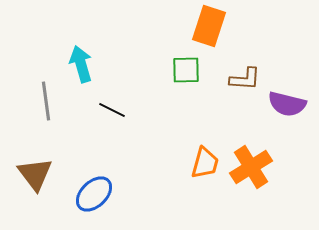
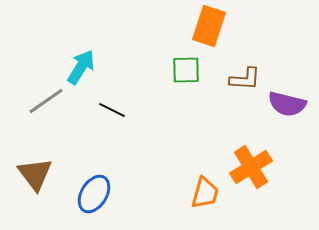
cyan arrow: moved 3 px down; rotated 48 degrees clockwise
gray line: rotated 63 degrees clockwise
orange trapezoid: moved 30 px down
blue ellipse: rotated 15 degrees counterclockwise
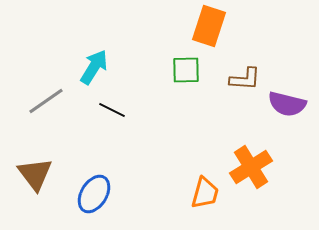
cyan arrow: moved 13 px right
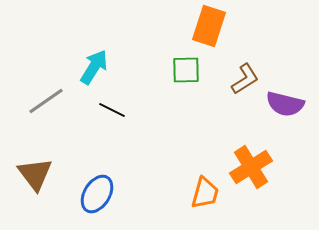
brown L-shape: rotated 36 degrees counterclockwise
purple semicircle: moved 2 px left
blue ellipse: moved 3 px right
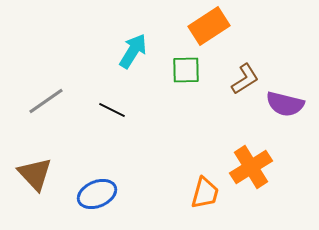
orange rectangle: rotated 39 degrees clockwise
cyan arrow: moved 39 px right, 16 px up
brown triangle: rotated 6 degrees counterclockwise
blue ellipse: rotated 36 degrees clockwise
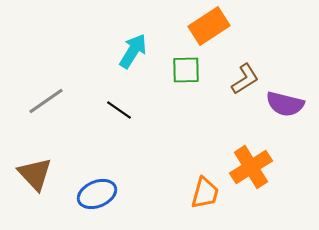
black line: moved 7 px right; rotated 8 degrees clockwise
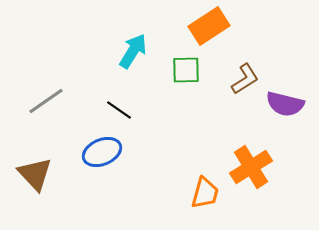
blue ellipse: moved 5 px right, 42 px up
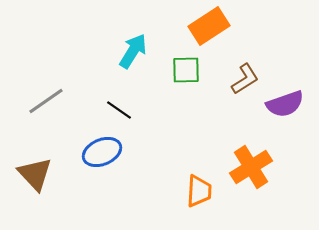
purple semicircle: rotated 33 degrees counterclockwise
orange trapezoid: moved 6 px left, 2 px up; rotated 12 degrees counterclockwise
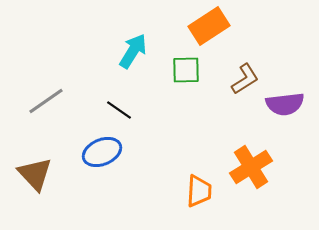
purple semicircle: rotated 12 degrees clockwise
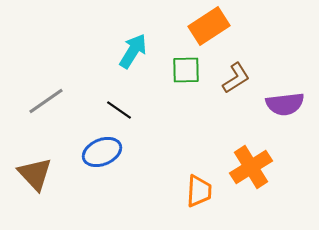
brown L-shape: moved 9 px left, 1 px up
